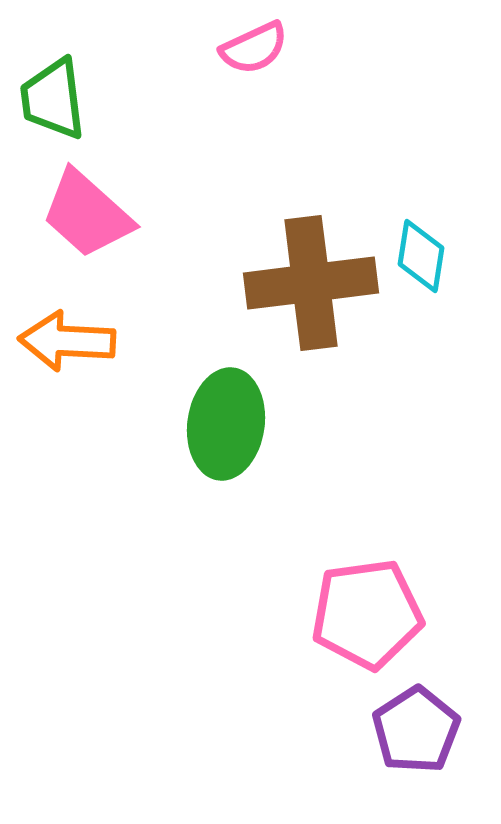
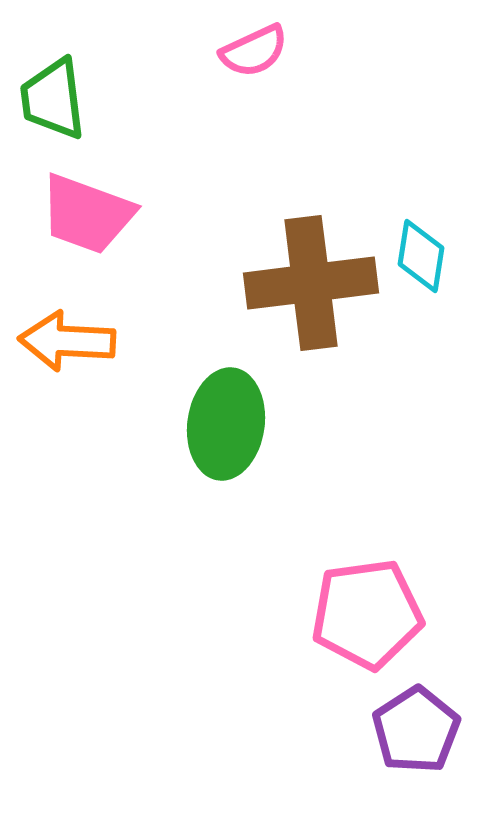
pink semicircle: moved 3 px down
pink trapezoid: rotated 22 degrees counterclockwise
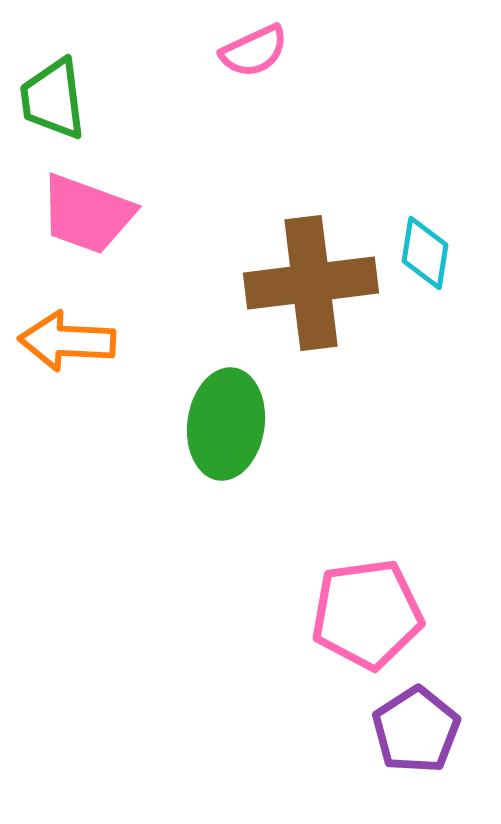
cyan diamond: moved 4 px right, 3 px up
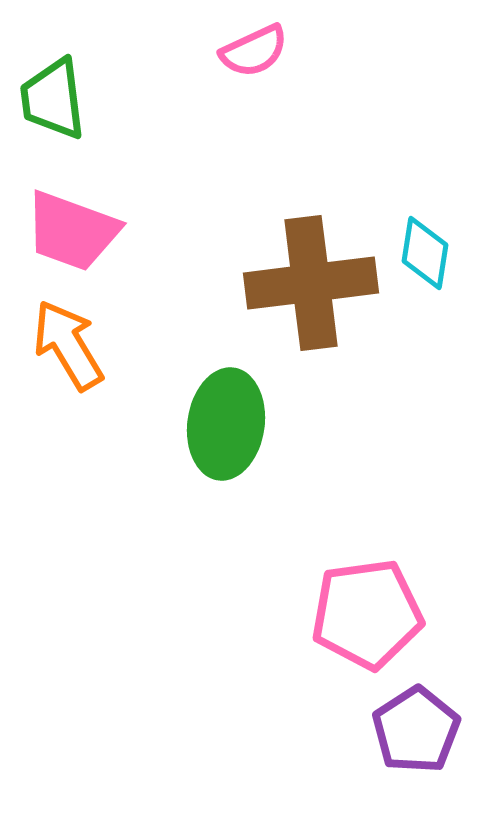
pink trapezoid: moved 15 px left, 17 px down
orange arrow: moved 1 px right, 4 px down; rotated 56 degrees clockwise
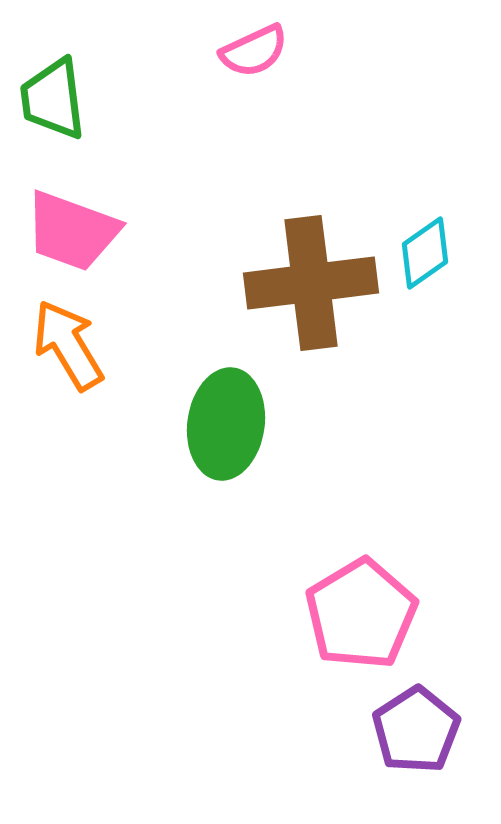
cyan diamond: rotated 46 degrees clockwise
pink pentagon: moved 6 px left; rotated 23 degrees counterclockwise
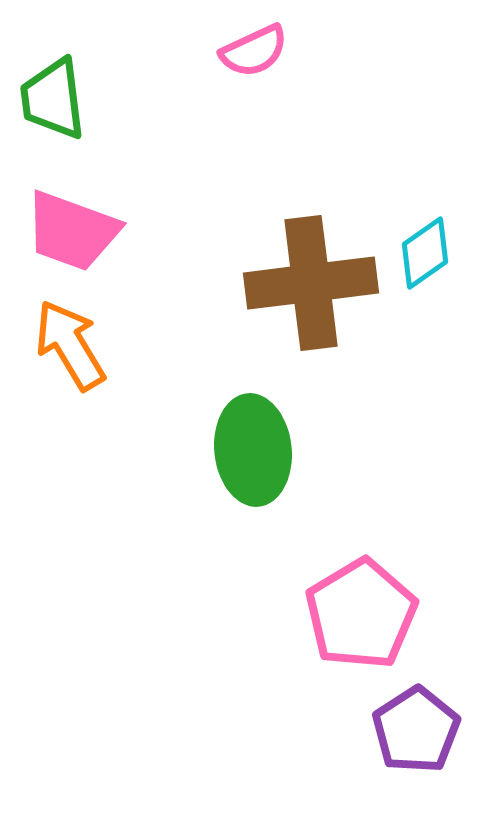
orange arrow: moved 2 px right
green ellipse: moved 27 px right, 26 px down; rotated 14 degrees counterclockwise
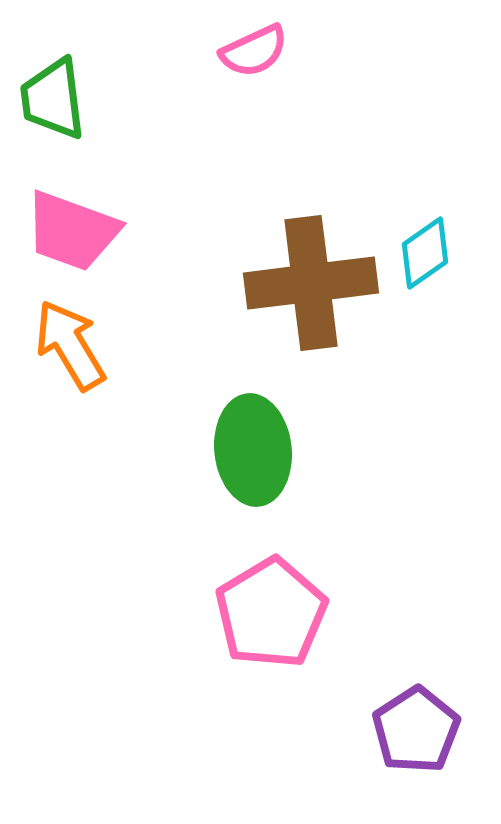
pink pentagon: moved 90 px left, 1 px up
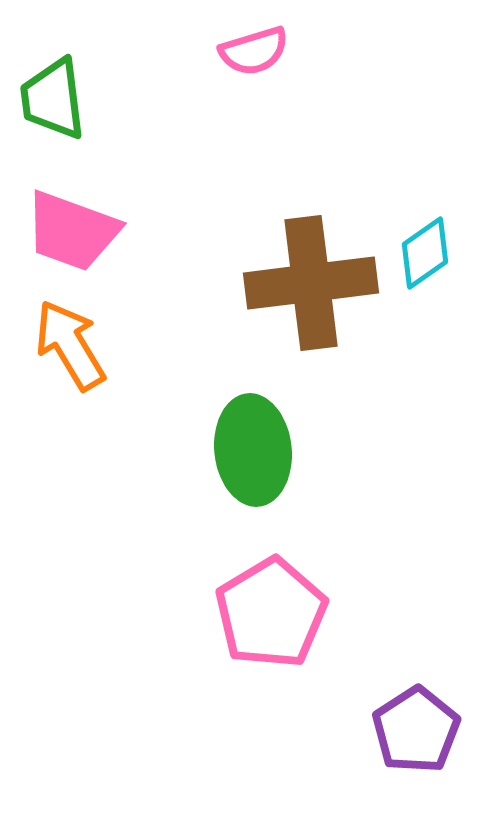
pink semicircle: rotated 8 degrees clockwise
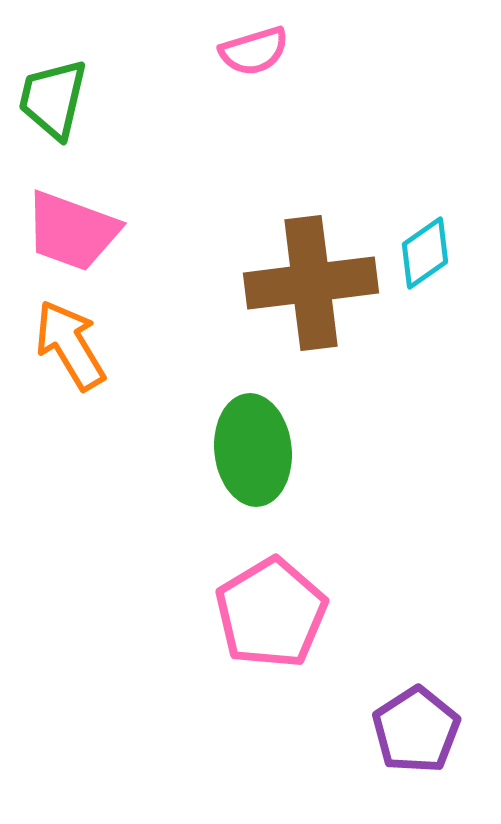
green trapezoid: rotated 20 degrees clockwise
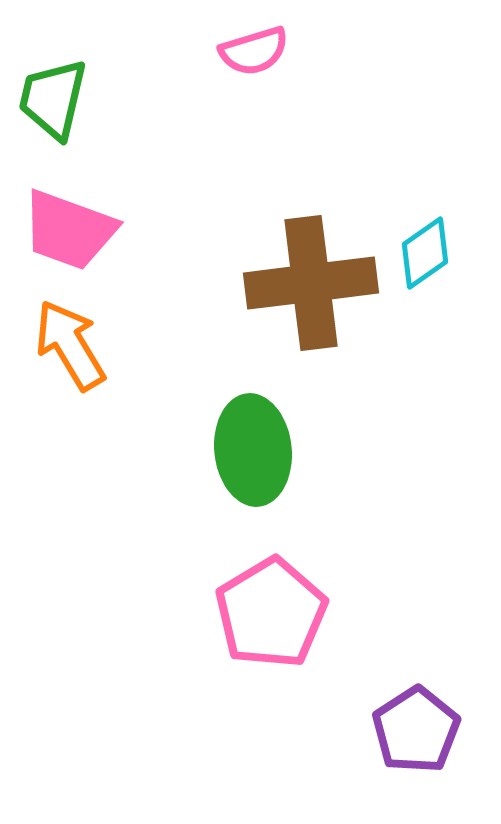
pink trapezoid: moved 3 px left, 1 px up
